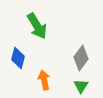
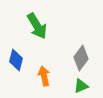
blue diamond: moved 2 px left, 2 px down
orange arrow: moved 4 px up
green triangle: rotated 35 degrees clockwise
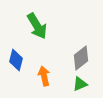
gray diamond: rotated 15 degrees clockwise
green triangle: moved 1 px left, 2 px up
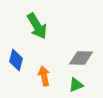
gray diamond: rotated 40 degrees clockwise
green triangle: moved 4 px left, 1 px down
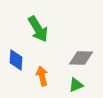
green arrow: moved 1 px right, 3 px down
blue diamond: rotated 10 degrees counterclockwise
orange arrow: moved 2 px left
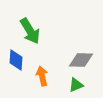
green arrow: moved 8 px left, 2 px down
gray diamond: moved 2 px down
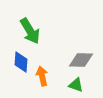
blue diamond: moved 5 px right, 2 px down
green triangle: rotated 42 degrees clockwise
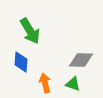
orange arrow: moved 3 px right, 7 px down
green triangle: moved 3 px left, 1 px up
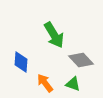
green arrow: moved 24 px right, 4 px down
gray diamond: rotated 45 degrees clockwise
orange arrow: rotated 24 degrees counterclockwise
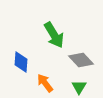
green triangle: moved 6 px right, 3 px down; rotated 42 degrees clockwise
